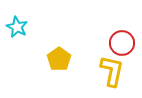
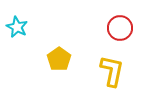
red circle: moved 2 px left, 15 px up
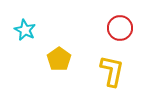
cyan star: moved 8 px right, 3 px down
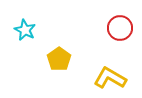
yellow L-shape: moved 2 px left, 7 px down; rotated 72 degrees counterclockwise
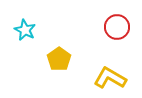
red circle: moved 3 px left, 1 px up
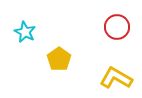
cyan star: moved 2 px down
yellow L-shape: moved 6 px right
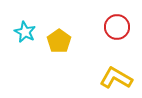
yellow pentagon: moved 18 px up
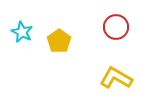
red circle: moved 1 px left
cyan star: moved 3 px left
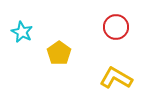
yellow pentagon: moved 12 px down
